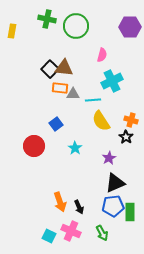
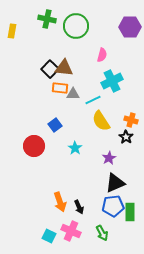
cyan line: rotated 21 degrees counterclockwise
blue square: moved 1 px left, 1 px down
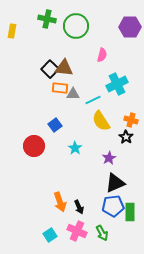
cyan cross: moved 5 px right, 3 px down
pink cross: moved 6 px right
cyan square: moved 1 px right, 1 px up; rotated 32 degrees clockwise
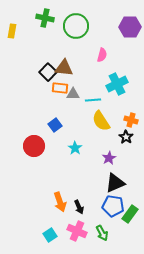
green cross: moved 2 px left, 1 px up
black square: moved 2 px left, 3 px down
cyan line: rotated 21 degrees clockwise
blue pentagon: rotated 15 degrees clockwise
green rectangle: moved 2 px down; rotated 36 degrees clockwise
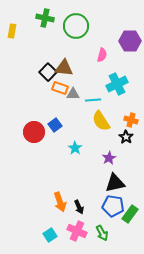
purple hexagon: moved 14 px down
orange rectangle: rotated 14 degrees clockwise
red circle: moved 14 px up
black triangle: rotated 10 degrees clockwise
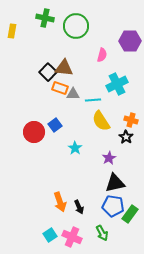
pink cross: moved 5 px left, 6 px down
